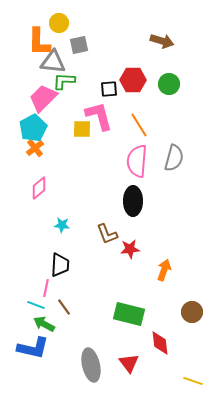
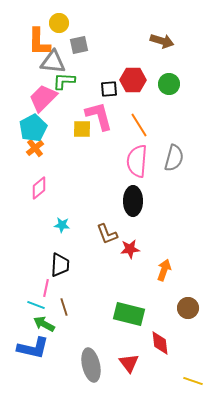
brown line: rotated 18 degrees clockwise
brown circle: moved 4 px left, 4 px up
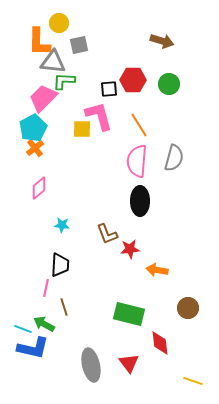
black ellipse: moved 7 px right
orange arrow: moved 7 px left; rotated 100 degrees counterclockwise
cyan line: moved 13 px left, 24 px down
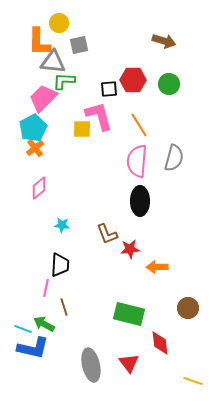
brown arrow: moved 2 px right
orange arrow: moved 3 px up; rotated 10 degrees counterclockwise
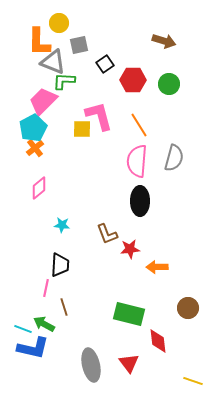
gray triangle: rotated 16 degrees clockwise
black square: moved 4 px left, 25 px up; rotated 30 degrees counterclockwise
pink trapezoid: moved 3 px down
red diamond: moved 2 px left, 2 px up
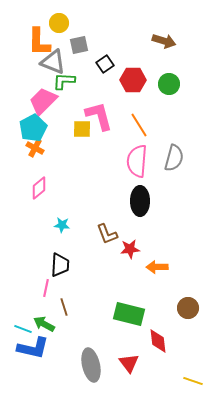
orange cross: rotated 24 degrees counterclockwise
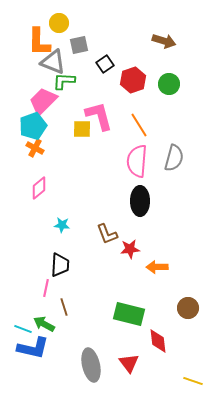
red hexagon: rotated 20 degrees counterclockwise
cyan pentagon: moved 2 px up; rotated 8 degrees clockwise
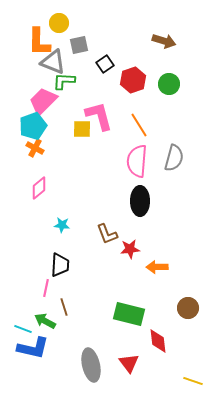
green arrow: moved 1 px right, 3 px up
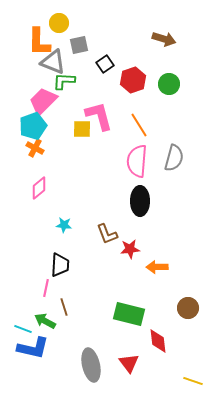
brown arrow: moved 2 px up
cyan star: moved 2 px right
